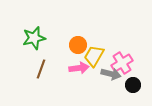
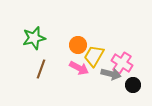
pink cross: rotated 25 degrees counterclockwise
pink arrow: rotated 36 degrees clockwise
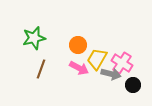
yellow trapezoid: moved 3 px right, 3 px down
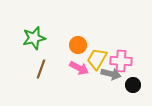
pink cross: moved 1 px left, 2 px up; rotated 30 degrees counterclockwise
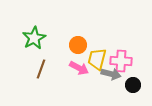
green star: rotated 15 degrees counterclockwise
yellow trapezoid: rotated 15 degrees counterclockwise
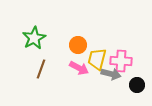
black circle: moved 4 px right
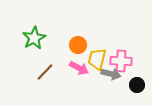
brown line: moved 4 px right, 3 px down; rotated 24 degrees clockwise
